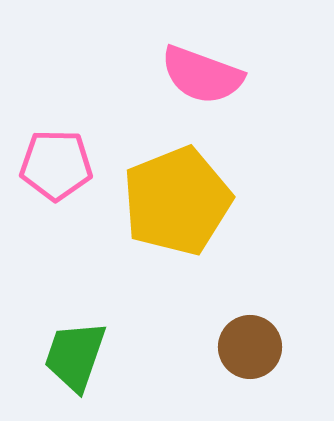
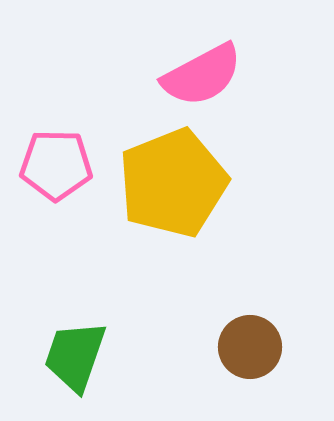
pink semicircle: rotated 48 degrees counterclockwise
yellow pentagon: moved 4 px left, 18 px up
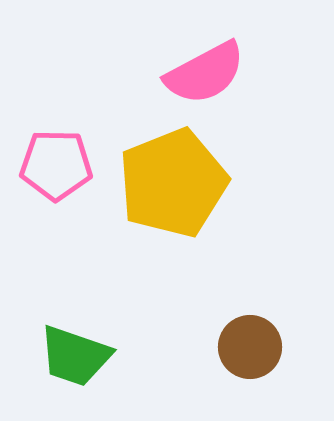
pink semicircle: moved 3 px right, 2 px up
green trapezoid: rotated 90 degrees counterclockwise
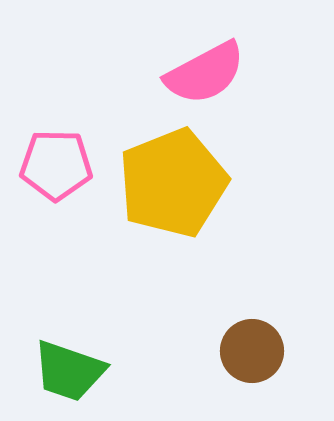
brown circle: moved 2 px right, 4 px down
green trapezoid: moved 6 px left, 15 px down
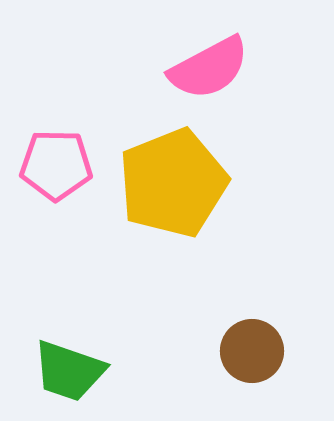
pink semicircle: moved 4 px right, 5 px up
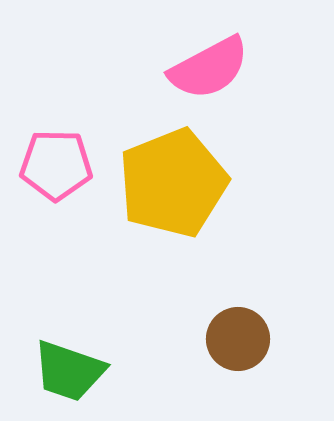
brown circle: moved 14 px left, 12 px up
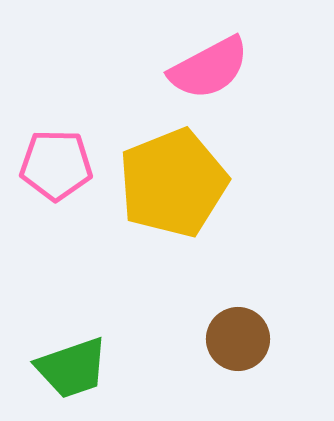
green trapezoid: moved 3 px right, 3 px up; rotated 38 degrees counterclockwise
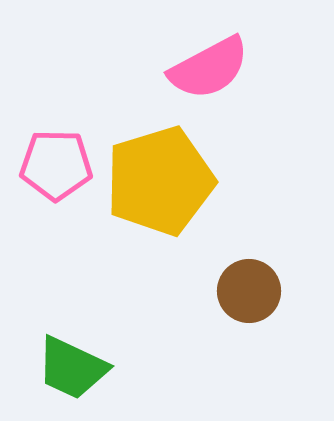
yellow pentagon: moved 13 px left, 2 px up; rotated 5 degrees clockwise
brown circle: moved 11 px right, 48 px up
green trapezoid: rotated 44 degrees clockwise
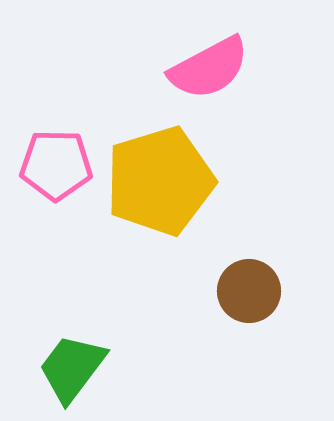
green trapezoid: rotated 102 degrees clockwise
